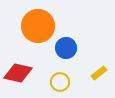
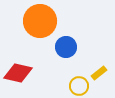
orange circle: moved 2 px right, 5 px up
blue circle: moved 1 px up
yellow circle: moved 19 px right, 4 px down
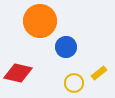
yellow circle: moved 5 px left, 3 px up
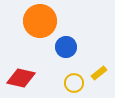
red diamond: moved 3 px right, 5 px down
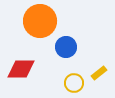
red diamond: moved 9 px up; rotated 12 degrees counterclockwise
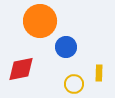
red diamond: rotated 12 degrees counterclockwise
yellow rectangle: rotated 49 degrees counterclockwise
yellow circle: moved 1 px down
